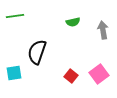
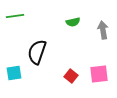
pink square: rotated 30 degrees clockwise
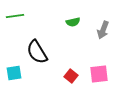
gray arrow: rotated 150 degrees counterclockwise
black semicircle: rotated 50 degrees counterclockwise
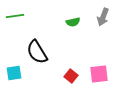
gray arrow: moved 13 px up
